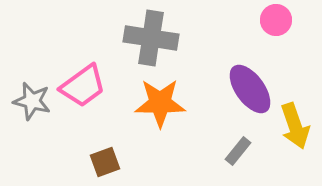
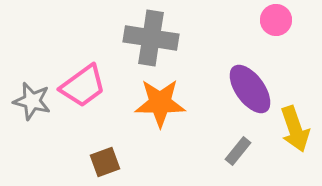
yellow arrow: moved 3 px down
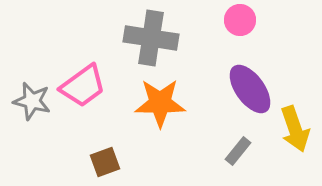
pink circle: moved 36 px left
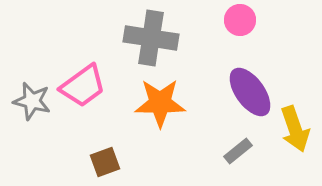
purple ellipse: moved 3 px down
gray rectangle: rotated 12 degrees clockwise
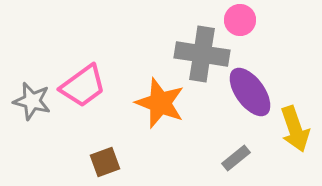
gray cross: moved 51 px right, 16 px down
orange star: rotated 21 degrees clockwise
gray rectangle: moved 2 px left, 7 px down
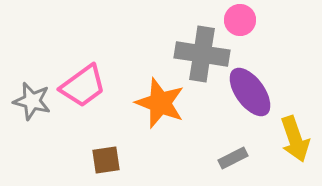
yellow arrow: moved 10 px down
gray rectangle: moved 3 px left; rotated 12 degrees clockwise
brown square: moved 1 px right, 2 px up; rotated 12 degrees clockwise
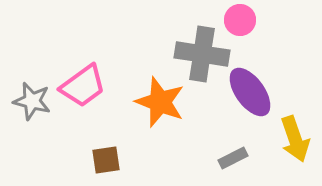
orange star: moved 1 px up
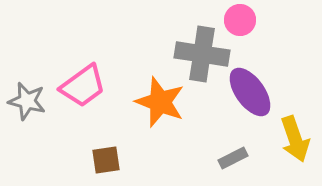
gray star: moved 5 px left
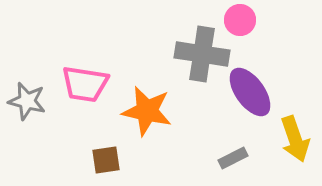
pink trapezoid: moved 2 px right, 2 px up; rotated 45 degrees clockwise
orange star: moved 13 px left, 9 px down; rotated 9 degrees counterclockwise
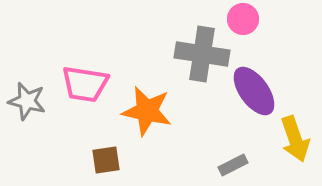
pink circle: moved 3 px right, 1 px up
purple ellipse: moved 4 px right, 1 px up
gray rectangle: moved 7 px down
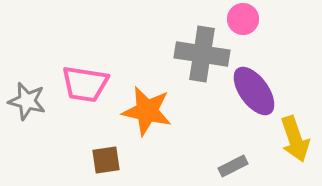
gray rectangle: moved 1 px down
